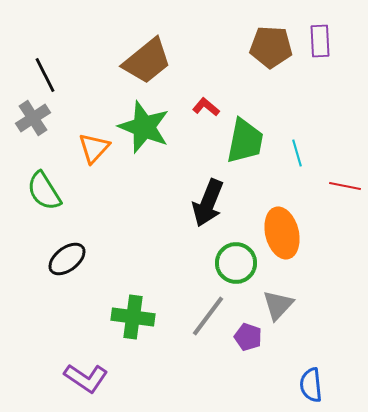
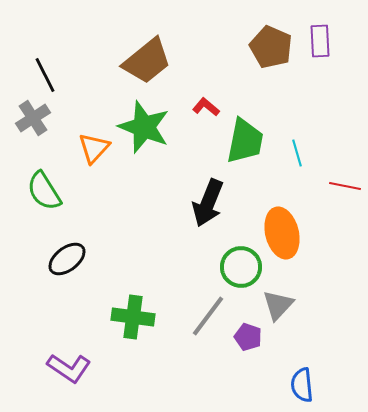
brown pentagon: rotated 21 degrees clockwise
green circle: moved 5 px right, 4 px down
purple L-shape: moved 17 px left, 10 px up
blue semicircle: moved 9 px left
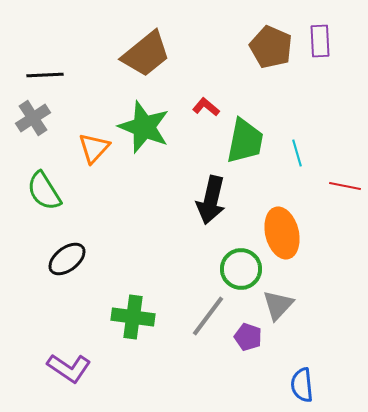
brown trapezoid: moved 1 px left, 7 px up
black line: rotated 66 degrees counterclockwise
black arrow: moved 3 px right, 3 px up; rotated 9 degrees counterclockwise
green circle: moved 2 px down
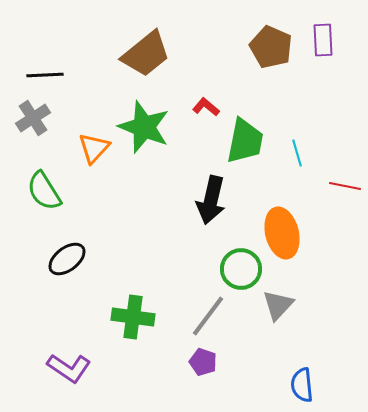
purple rectangle: moved 3 px right, 1 px up
purple pentagon: moved 45 px left, 25 px down
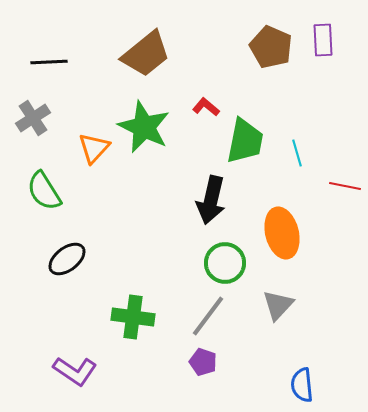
black line: moved 4 px right, 13 px up
green star: rotated 4 degrees clockwise
green circle: moved 16 px left, 6 px up
purple L-shape: moved 6 px right, 3 px down
